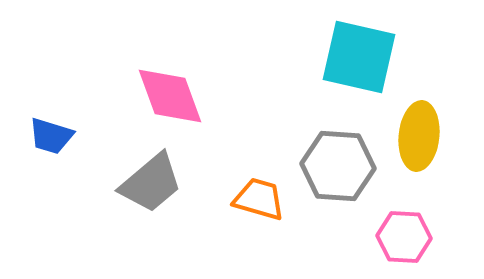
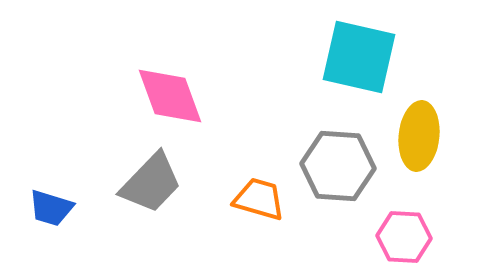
blue trapezoid: moved 72 px down
gray trapezoid: rotated 6 degrees counterclockwise
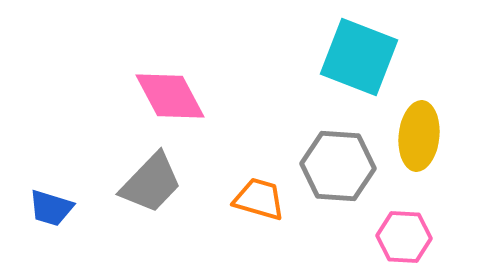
cyan square: rotated 8 degrees clockwise
pink diamond: rotated 8 degrees counterclockwise
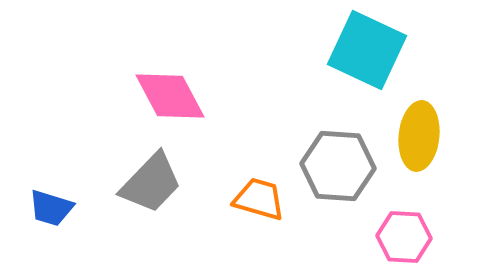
cyan square: moved 8 px right, 7 px up; rotated 4 degrees clockwise
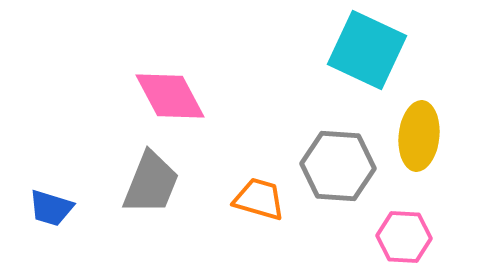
gray trapezoid: rotated 22 degrees counterclockwise
